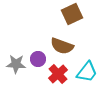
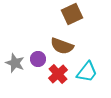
gray star: moved 1 px left, 1 px up; rotated 18 degrees clockwise
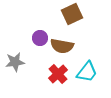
brown semicircle: rotated 10 degrees counterclockwise
purple circle: moved 2 px right, 21 px up
gray star: moved 1 px up; rotated 30 degrees counterclockwise
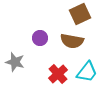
brown square: moved 8 px right
brown semicircle: moved 10 px right, 5 px up
gray star: rotated 24 degrees clockwise
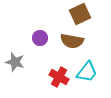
red cross: moved 1 px right, 3 px down; rotated 18 degrees counterclockwise
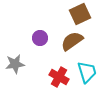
brown semicircle: rotated 135 degrees clockwise
gray star: moved 2 px down; rotated 24 degrees counterclockwise
cyan trapezoid: rotated 55 degrees counterclockwise
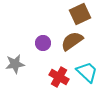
purple circle: moved 3 px right, 5 px down
cyan trapezoid: rotated 30 degrees counterclockwise
